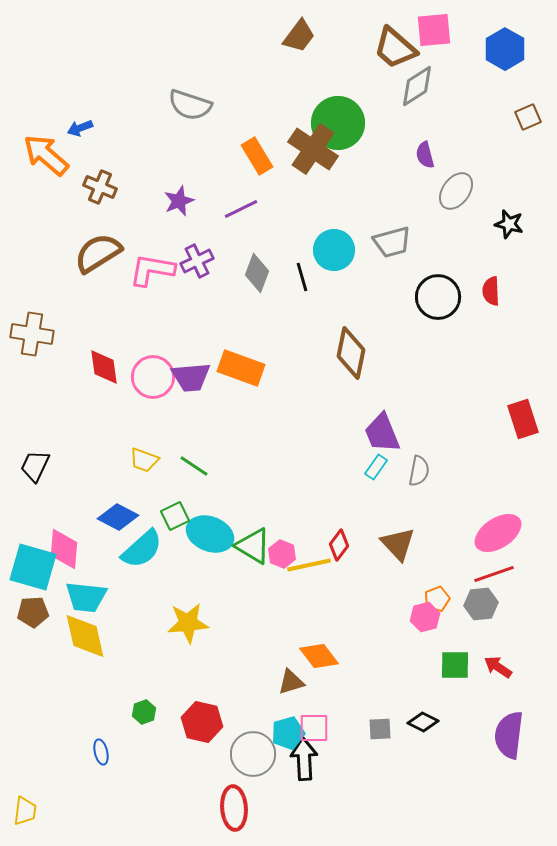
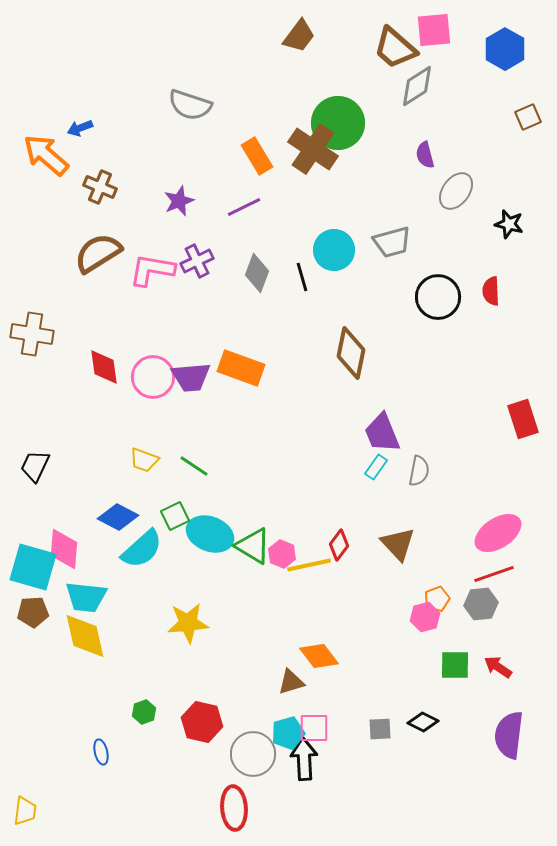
purple line at (241, 209): moved 3 px right, 2 px up
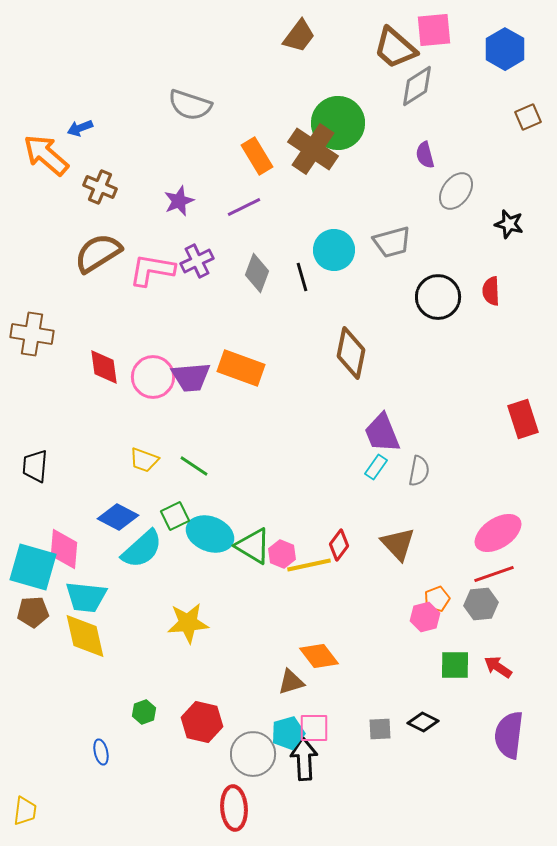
black trapezoid at (35, 466): rotated 20 degrees counterclockwise
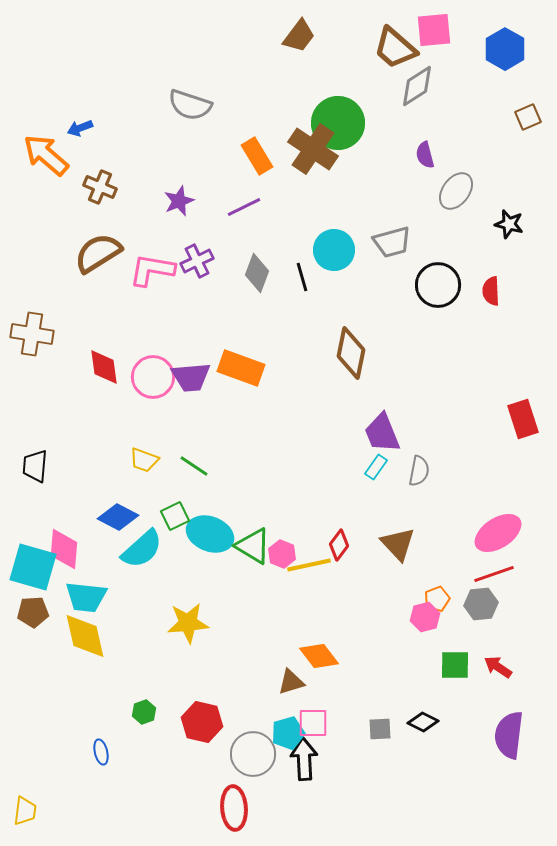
black circle at (438, 297): moved 12 px up
pink square at (314, 728): moved 1 px left, 5 px up
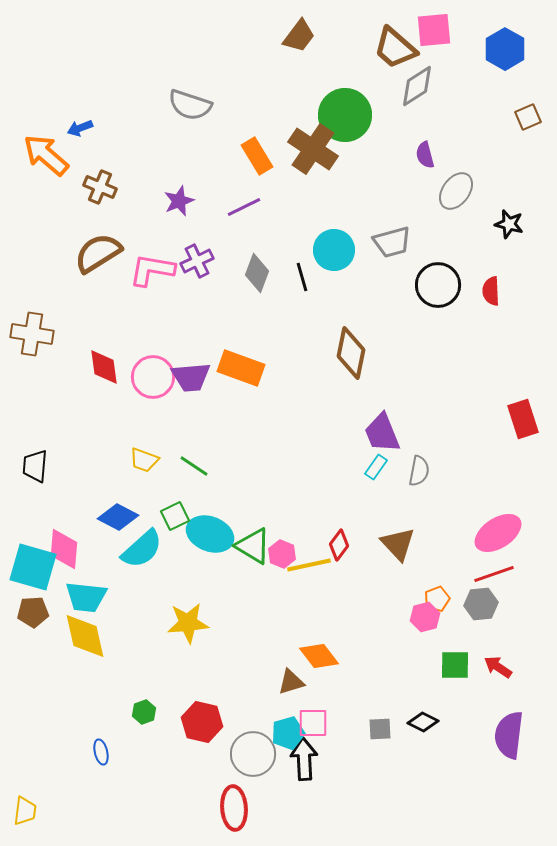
green circle at (338, 123): moved 7 px right, 8 px up
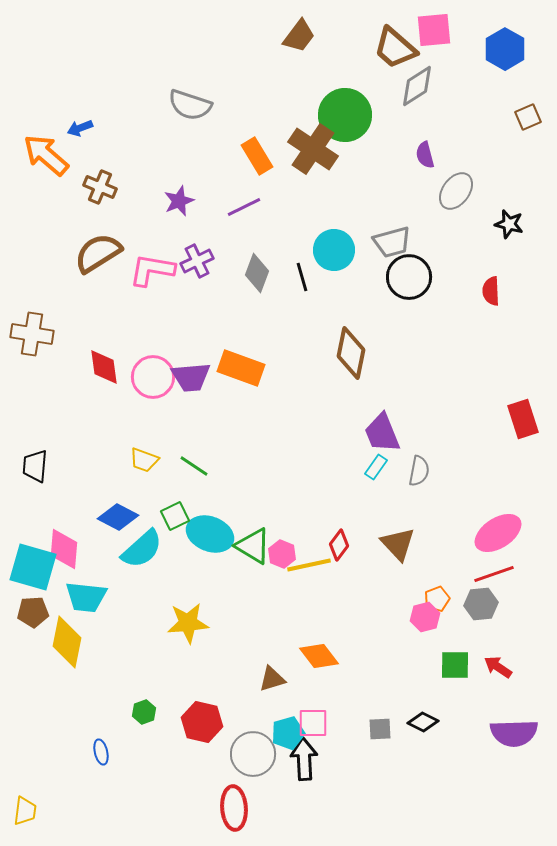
black circle at (438, 285): moved 29 px left, 8 px up
yellow diamond at (85, 636): moved 18 px left, 6 px down; rotated 24 degrees clockwise
brown triangle at (291, 682): moved 19 px left, 3 px up
purple semicircle at (509, 735): moved 5 px right, 2 px up; rotated 99 degrees counterclockwise
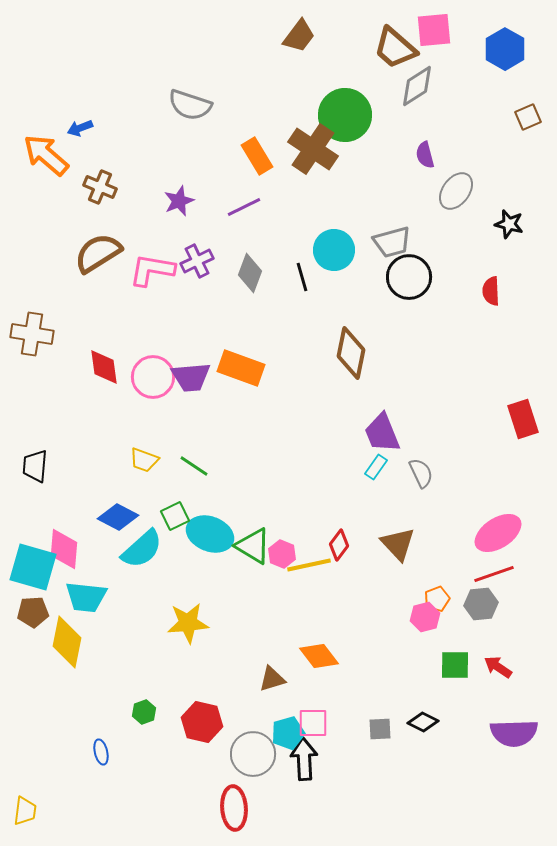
gray diamond at (257, 273): moved 7 px left
gray semicircle at (419, 471): moved 2 px right, 2 px down; rotated 36 degrees counterclockwise
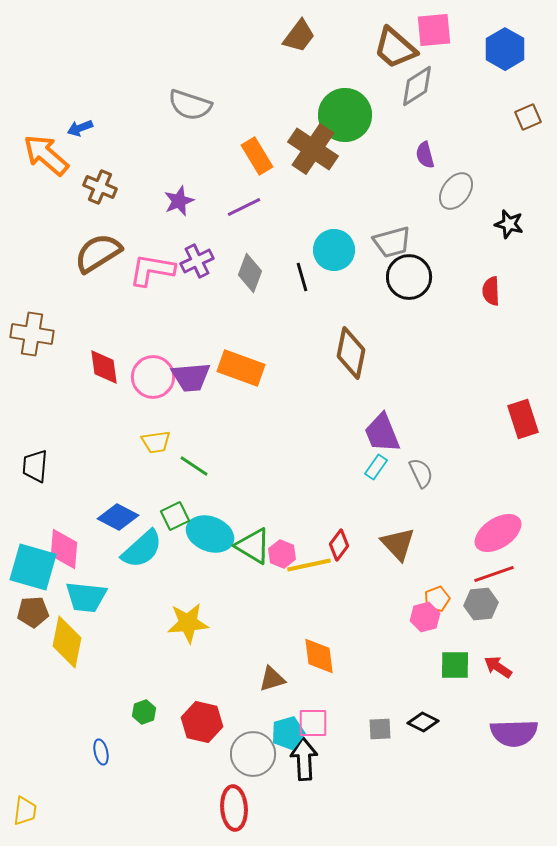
yellow trapezoid at (144, 460): moved 12 px right, 18 px up; rotated 28 degrees counterclockwise
orange diamond at (319, 656): rotated 30 degrees clockwise
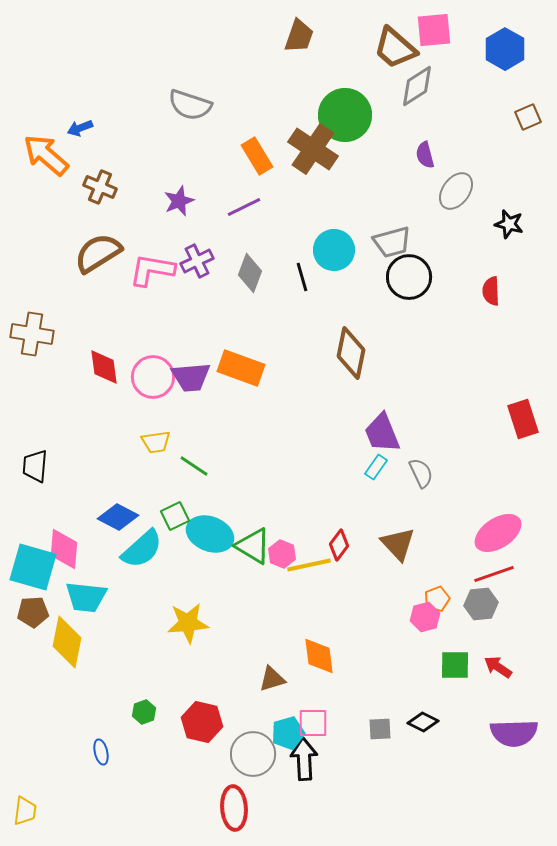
brown trapezoid at (299, 36): rotated 18 degrees counterclockwise
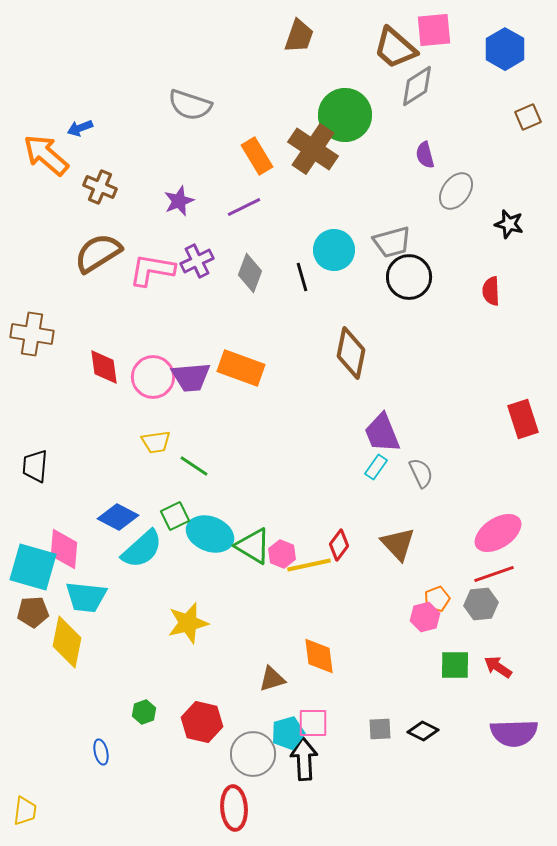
yellow star at (188, 623): rotated 9 degrees counterclockwise
black diamond at (423, 722): moved 9 px down
